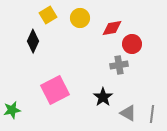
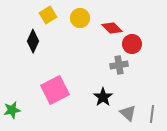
red diamond: rotated 55 degrees clockwise
gray triangle: rotated 12 degrees clockwise
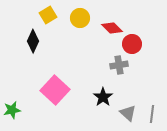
pink square: rotated 20 degrees counterclockwise
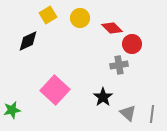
black diamond: moved 5 px left; rotated 40 degrees clockwise
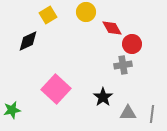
yellow circle: moved 6 px right, 6 px up
red diamond: rotated 15 degrees clockwise
gray cross: moved 4 px right
pink square: moved 1 px right, 1 px up
gray triangle: rotated 42 degrees counterclockwise
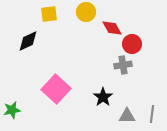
yellow square: moved 1 px right, 1 px up; rotated 24 degrees clockwise
gray triangle: moved 1 px left, 3 px down
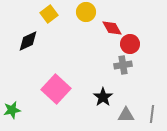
yellow square: rotated 30 degrees counterclockwise
red circle: moved 2 px left
gray triangle: moved 1 px left, 1 px up
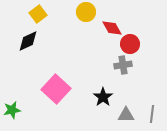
yellow square: moved 11 px left
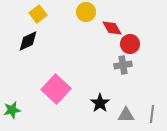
black star: moved 3 px left, 6 px down
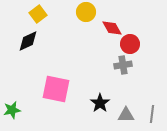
pink square: rotated 32 degrees counterclockwise
